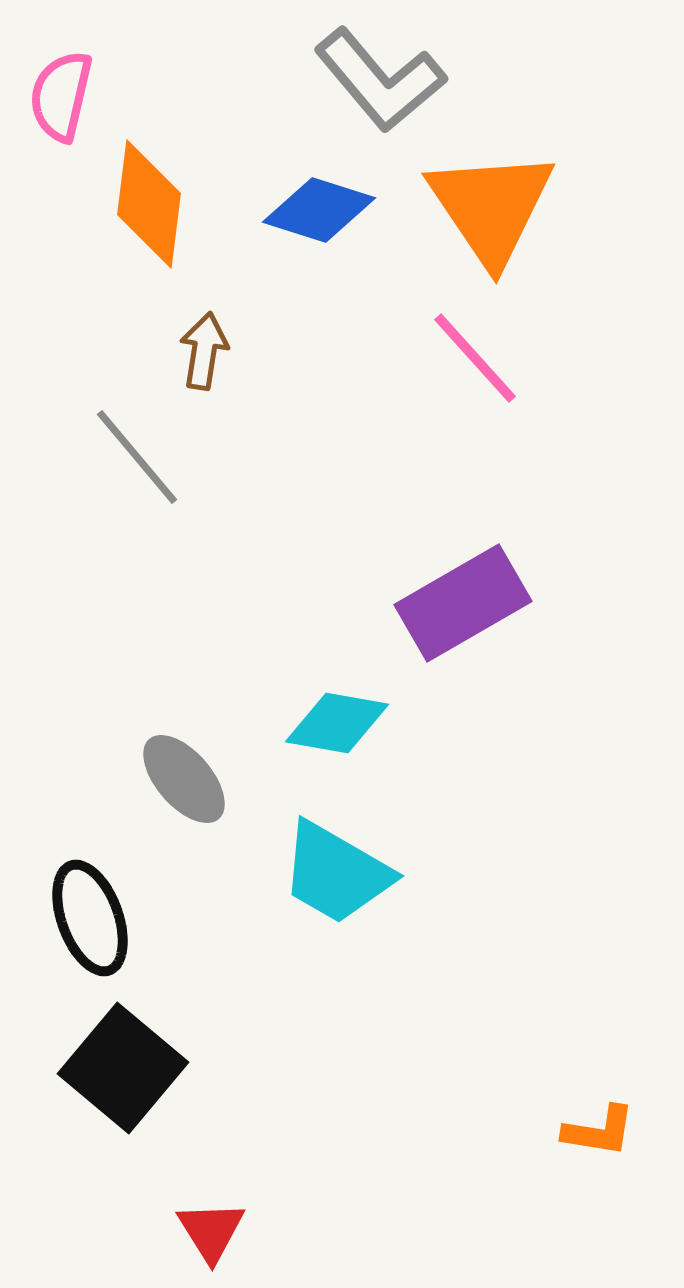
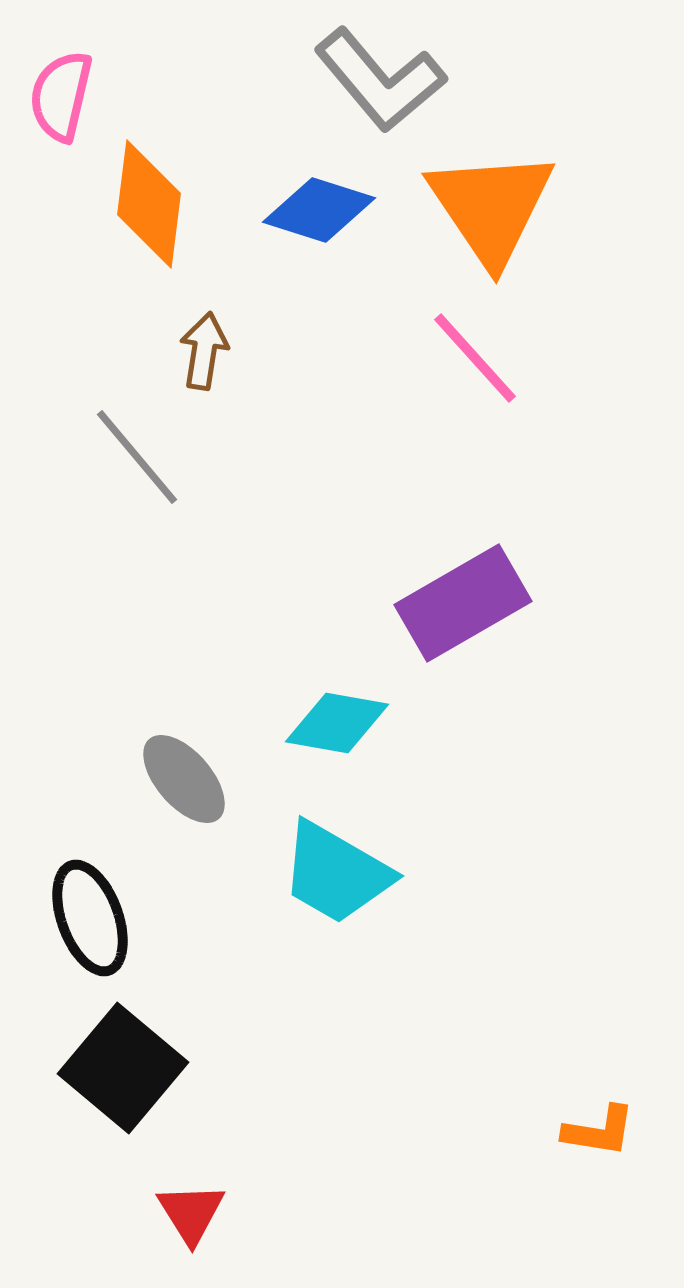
red triangle: moved 20 px left, 18 px up
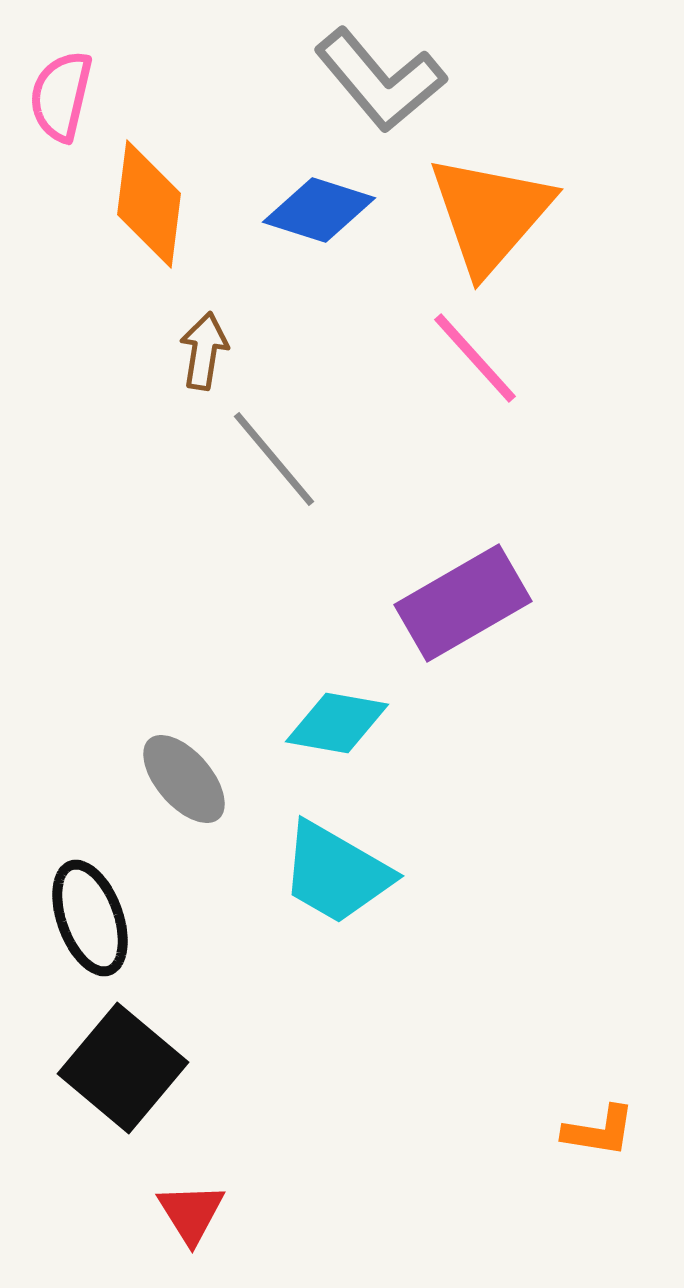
orange triangle: moved 1 px left, 7 px down; rotated 15 degrees clockwise
gray line: moved 137 px right, 2 px down
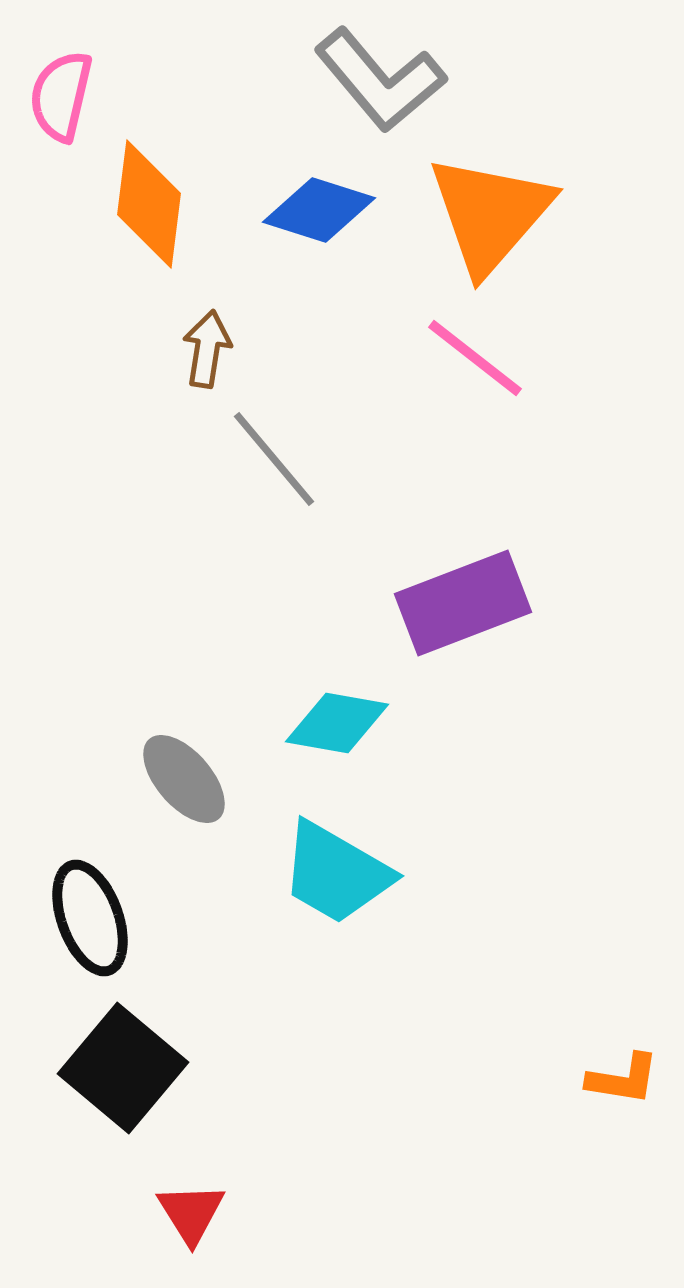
brown arrow: moved 3 px right, 2 px up
pink line: rotated 10 degrees counterclockwise
purple rectangle: rotated 9 degrees clockwise
orange L-shape: moved 24 px right, 52 px up
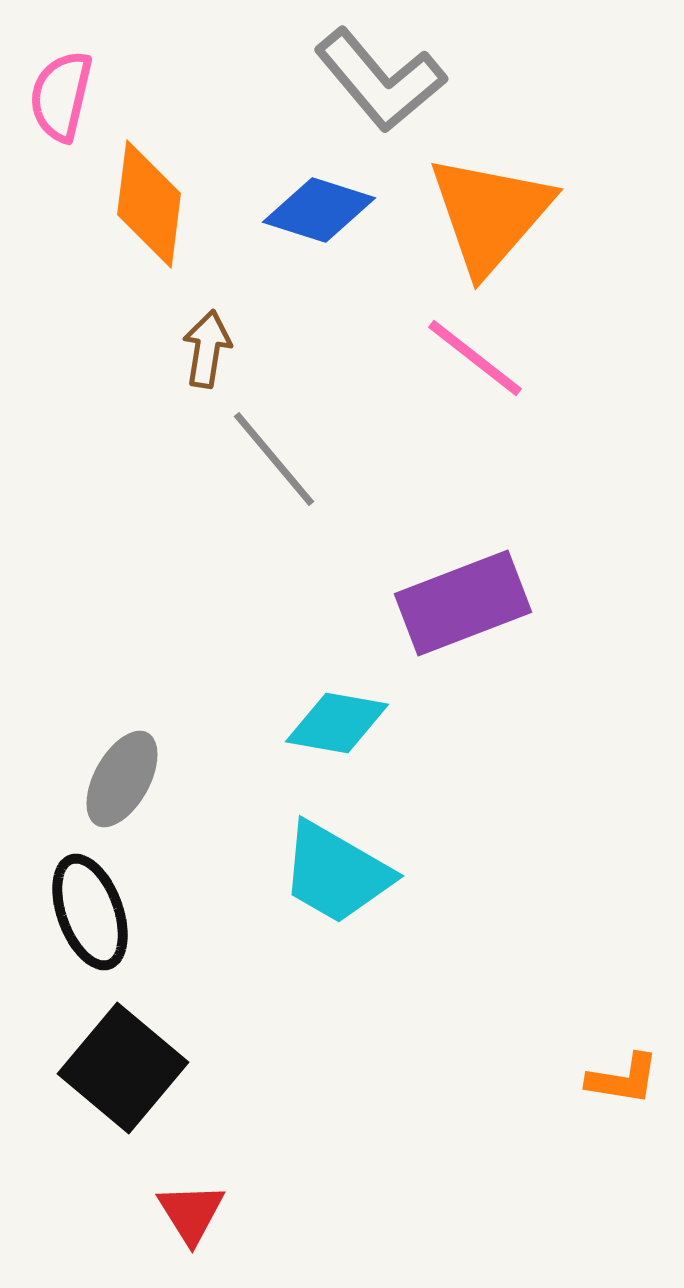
gray ellipse: moved 62 px left; rotated 70 degrees clockwise
black ellipse: moved 6 px up
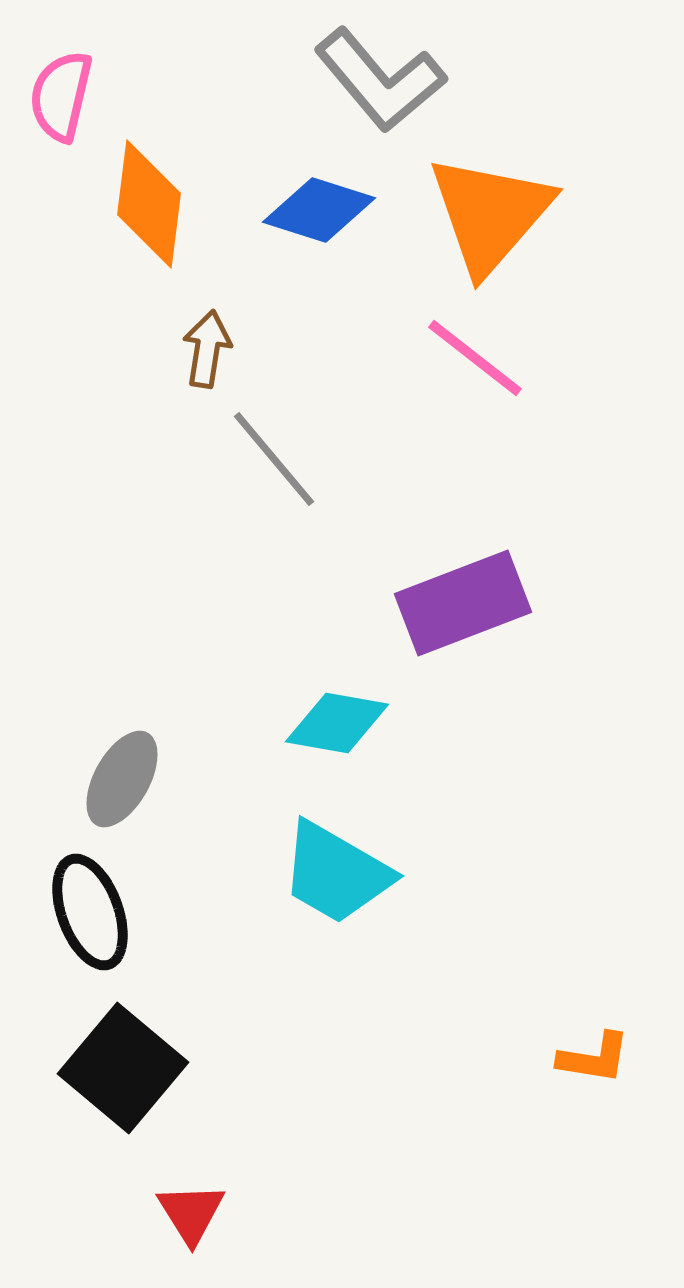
orange L-shape: moved 29 px left, 21 px up
